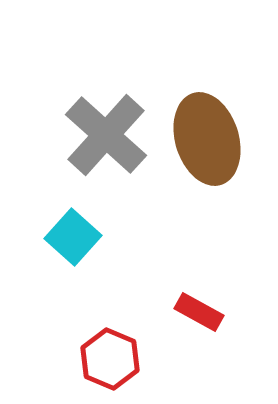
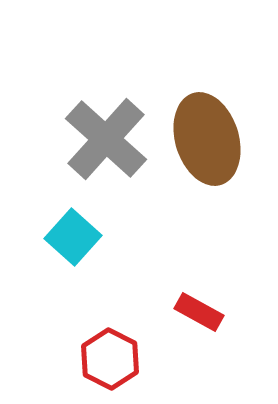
gray cross: moved 4 px down
red hexagon: rotated 4 degrees clockwise
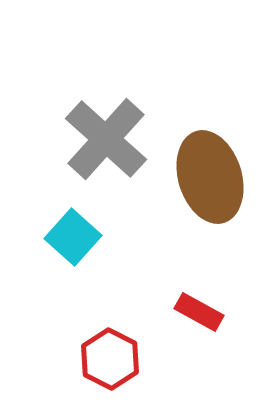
brown ellipse: moved 3 px right, 38 px down
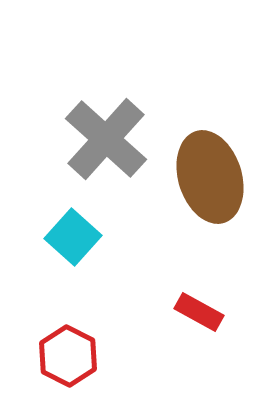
red hexagon: moved 42 px left, 3 px up
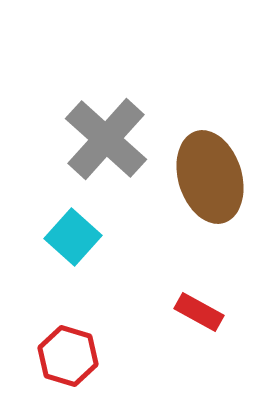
red hexagon: rotated 10 degrees counterclockwise
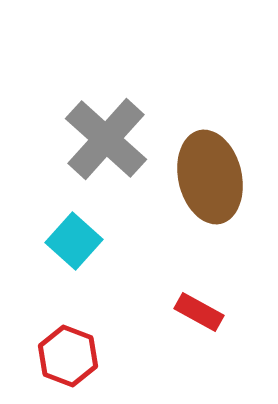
brown ellipse: rotated 4 degrees clockwise
cyan square: moved 1 px right, 4 px down
red hexagon: rotated 4 degrees clockwise
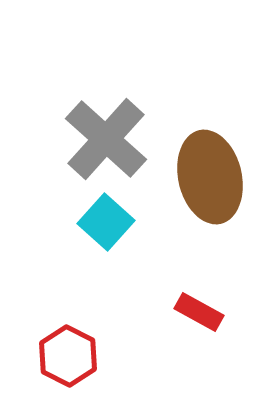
cyan square: moved 32 px right, 19 px up
red hexagon: rotated 6 degrees clockwise
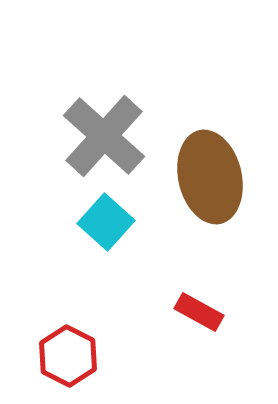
gray cross: moved 2 px left, 3 px up
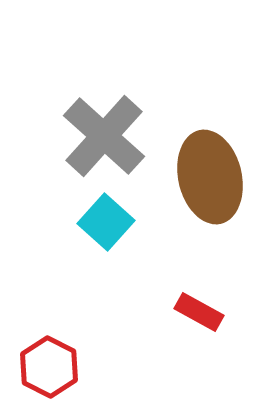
red hexagon: moved 19 px left, 11 px down
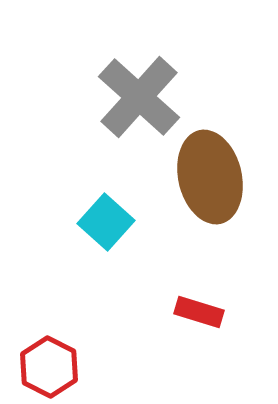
gray cross: moved 35 px right, 39 px up
red rectangle: rotated 12 degrees counterclockwise
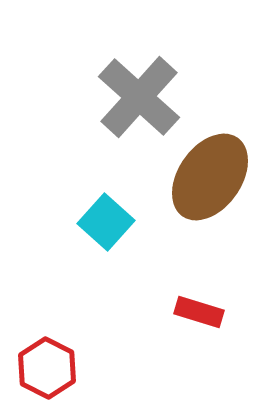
brown ellipse: rotated 48 degrees clockwise
red hexagon: moved 2 px left, 1 px down
